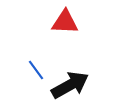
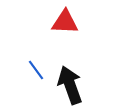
black arrow: rotated 81 degrees counterclockwise
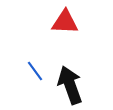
blue line: moved 1 px left, 1 px down
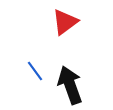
red triangle: rotated 40 degrees counterclockwise
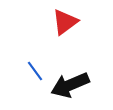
black arrow: rotated 93 degrees counterclockwise
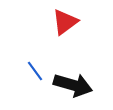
black arrow: moved 3 px right; rotated 141 degrees counterclockwise
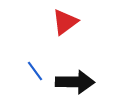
black arrow: moved 2 px right, 3 px up; rotated 15 degrees counterclockwise
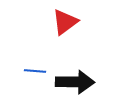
blue line: rotated 50 degrees counterclockwise
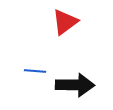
black arrow: moved 3 px down
